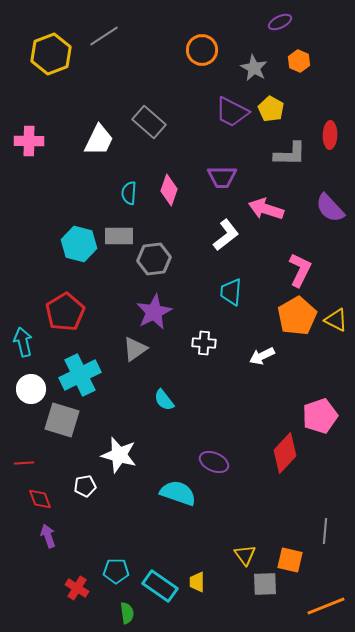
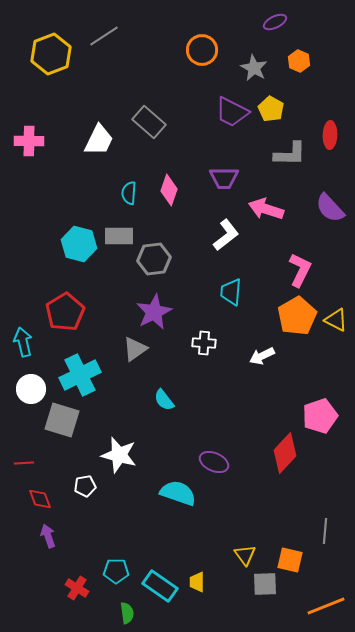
purple ellipse at (280, 22): moved 5 px left
purple trapezoid at (222, 177): moved 2 px right, 1 px down
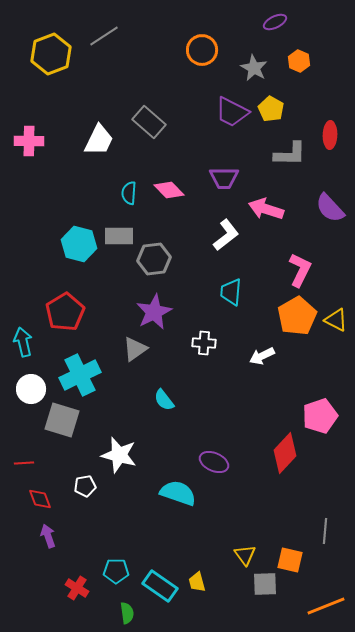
pink diamond at (169, 190): rotated 64 degrees counterclockwise
yellow trapezoid at (197, 582): rotated 15 degrees counterclockwise
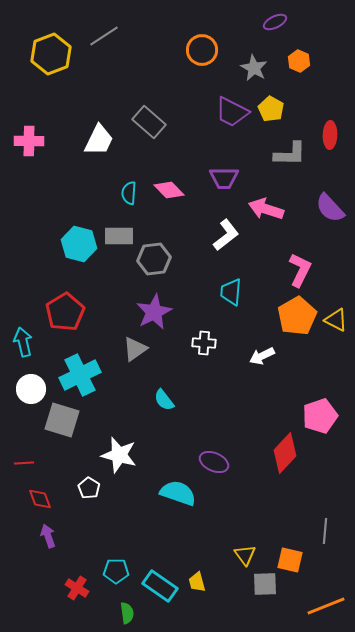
white pentagon at (85, 486): moved 4 px right, 2 px down; rotated 30 degrees counterclockwise
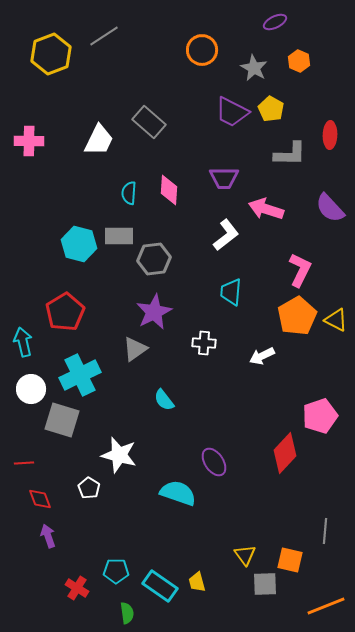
pink diamond at (169, 190): rotated 48 degrees clockwise
purple ellipse at (214, 462): rotated 32 degrees clockwise
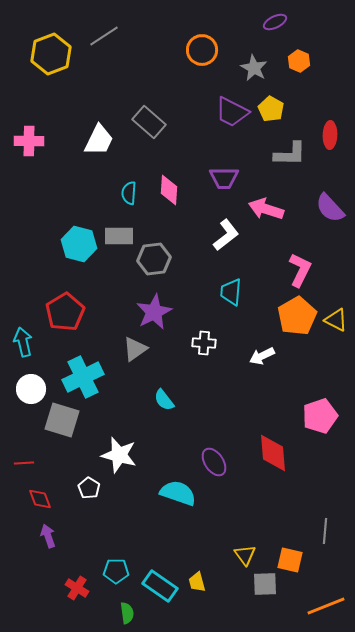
cyan cross at (80, 375): moved 3 px right, 2 px down
red diamond at (285, 453): moved 12 px left; rotated 48 degrees counterclockwise
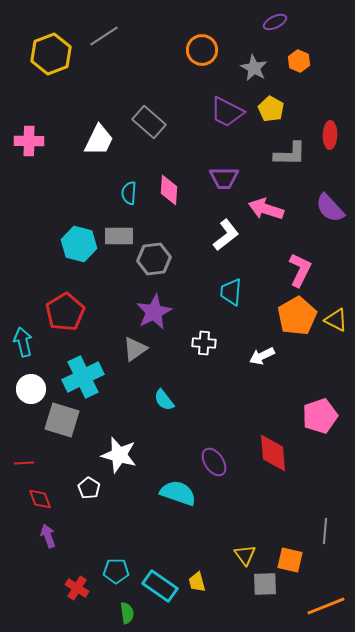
purple trapezoid at (232, 112): moved 5 px left
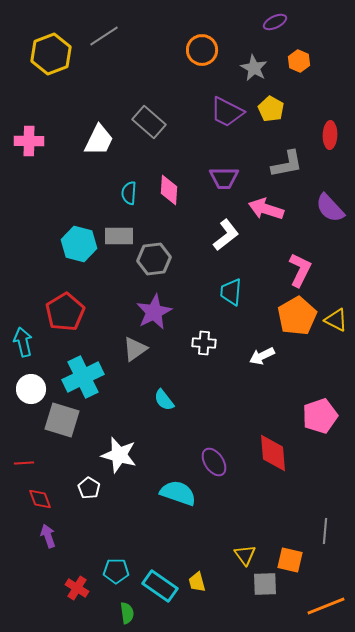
gray L-shape at (290, 154): moved 3 px left, 10 px down; rotated 12 degrees counterclockwise
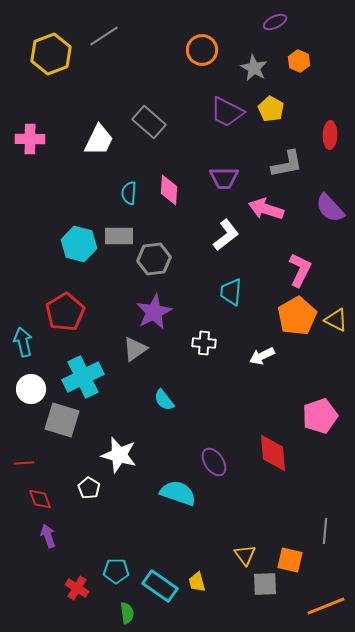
pink cross at (29, 141): moved 1 px right, 2 px up
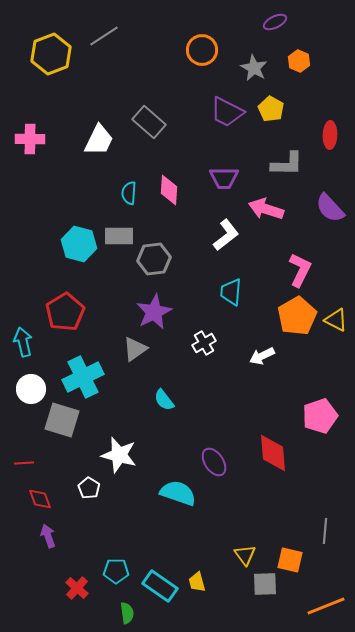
gray L-shape at (287, 164): rotated 12 degrees clockwise
white cross at (204, 343): rotated 35 degrees counterclockwise
red cross at (77, 588): rotated 10 degrees clockwise
